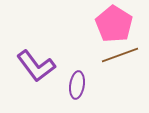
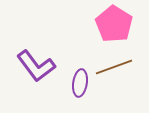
brown line: moved 6 px left, 12 px down
purple ellipse: moved 3 px right, 2 px up
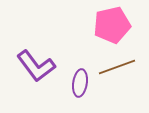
pink pentagon: moved 2 px left, 1 px down; rotated 27 degrees clockwise
brown line: moved 3 px right
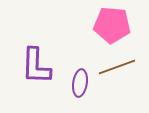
pink pentagon: rotated 18 degrees clockwise
purple L-shape: rotated 39 degrees clockwise
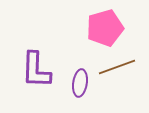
pink pentagon: moved 7 px left, 3 px down; rotated 21 degrees counterclockwise
purple L-shape: moved 4 px down
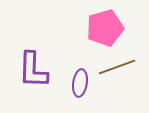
purple L-shape: moved 3 px left
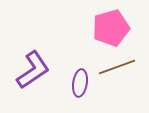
pink pentagon: moved 6 px right
purple L-shape: rotated 126 degrees counterclockwise
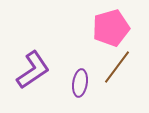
brown line: rotated 33 degrees counterclockwise
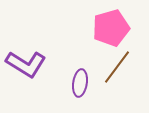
purple L-shape: moved 7 px left, 6 px up; rotated 66 degrees clockwise
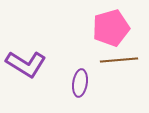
brown line: moved 2 px right, 7 px up; rotated 48 degrees clockwise
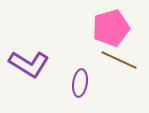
brown line: rotated 30 degrees clockwise
purple L-shape: moved 3 px right
